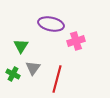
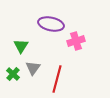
green cross: rotated 16 degrees clockwise
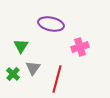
pink cross: moved 4 px right, 6 px down
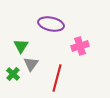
pink cross: moved 1 px up
gray triangle: moved 2 px left, 4 px up
red line: moved 1 px up
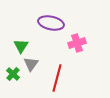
purple ellipse: moved 1 px up
pink cross: moved 3 px left, 3 px up
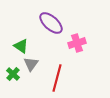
purple ellipse: rotated 30 degrees clockwise
green triangle: rotated 28 degrees counterclockwise
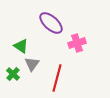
gray triangle: moved 1 px right
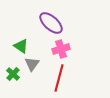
pink cross: moved 16 px left, 6 px down
red line: moved 2 px right
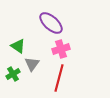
green triangle: moved 3 px left
green cross: rotated 16 degrees clockwise
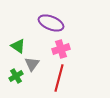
purple ellipse: rotated 20 degrees counterclockwise
green cross: moved 3 px right, 2 px down
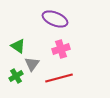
purple ellipse: moved 4 px right, 4 px up
red line: rotated 60 degrees clockwise
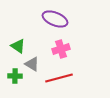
gray triangle: rotated 35 degrees counterclockwise
green cross: moved 1 px left; rotated 32 degrees clockwise
